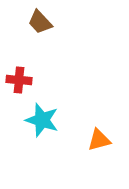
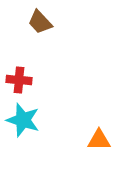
cyan star: moved 19 px left
orange triangle: rotated 15 degrees clockwise
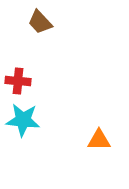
red cross: moved 1 px left, 1 px down
cyan star: rotated 12 degrees counterclockwise
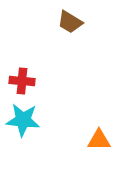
brown trapezoid: moved 30 px right; rotated 16 degrees counterclockwise
red cross: moved 4 px right
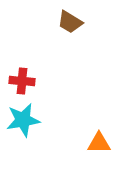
cyan star: rotated 16 degrees counterclockwise
orange triangle: moved 3 px down
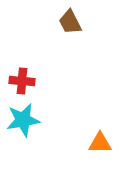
brown trapezoid: rotated 32 degrees clockwise
orange triangle: moved 1 px right
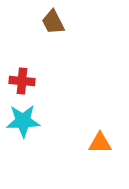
brown trapezoid: moved 17 px left
cyan star: moved 1 px down; rotated 8 degrees clockwise
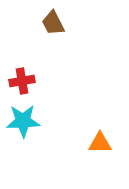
brown trapezoid: moved 1 px down
red cross: rotated 15 degrees counterclockwise
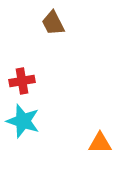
cyan star: rotated 20 degrees clockwise
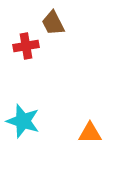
red cross: moved 4 px right, 35 px up
orange triangle: moved 10 px left, 10 px up
